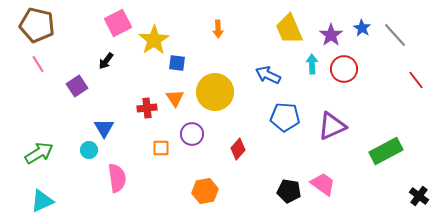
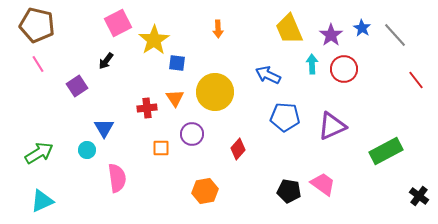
cyan circle: moved 2 px left
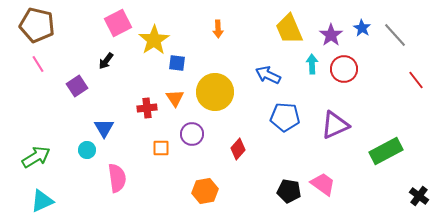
purple triangle: moved 3 px right, 1 px up
green arrow: moved 3 px left, 4 px down
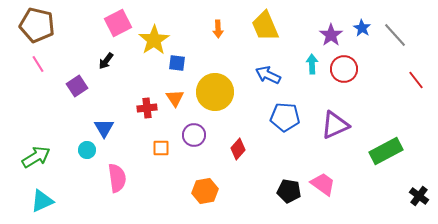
yellow trapezoid: moved 24 px left, 3 px up
purple circle: moved 2 px right, 1 px down
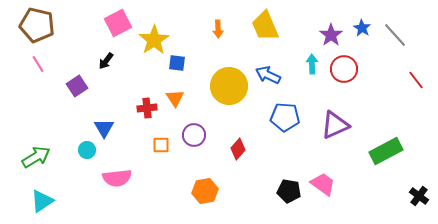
yellow circle: moved 14 px right, 6 px up
orange square: moved 3 px up
pink semicircle: rotated 92 degrees clockwise
cyan triangle: rotated 10 degrees counterclockwise
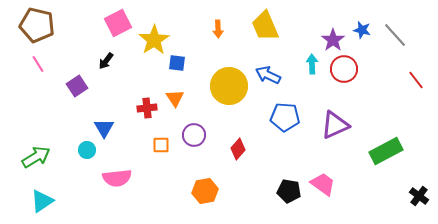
blue star: moved 2 px down; rotated 18 degrees counterclockwise
purple star: moved 2 px right, 5 px down
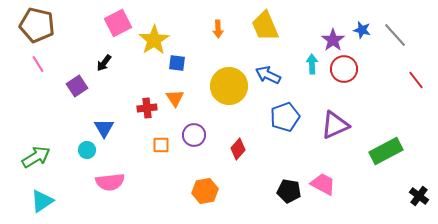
black arrow: moved 2 px left, 2 px down
blue pentagon: rotated 24 degrees counterclockwise
pink semicircle: moved 7 px left, 4 px down
pink trapezoid: rotated 8 degrees counterclockwise
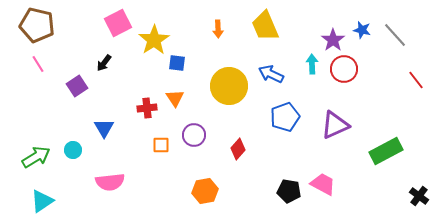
blue arrow: moved 3 px right, 1 px up
cyan circle: moved 14 px left
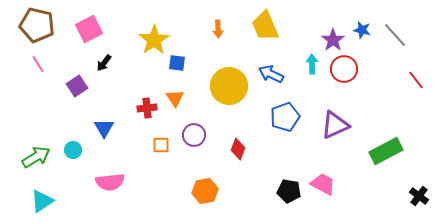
pink square: moved 29 px left, 6 px down
red diamond: rotated 20 degrees counterclockwise
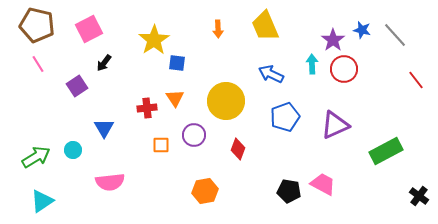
yellow circle: moved 3 px left, 15 px down
